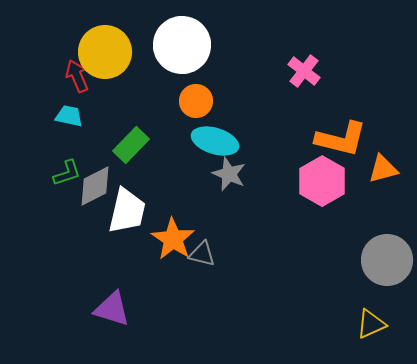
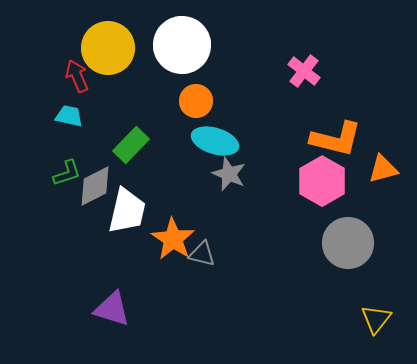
yellow circle: moved 3 px right, 4 px up
orange L-shape: moved 5 px left
gray circle: moved 39 px left, 17 px up
yellow triangle: moved 5 px right, 5 px up; rotated 28 degrees counterclockwise
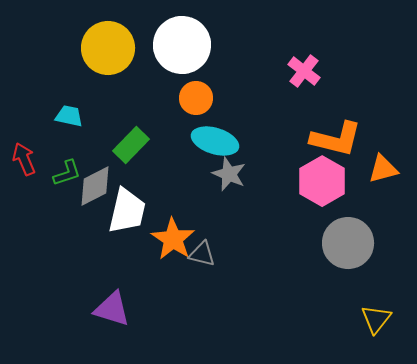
red arrow: moved 53 px left, 83 px down
orange circle: moved 3 px up
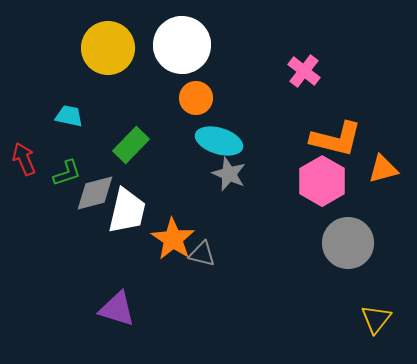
cyan ellipse: moved 4 px right
gray diamond: moved 7 px down; rotated 12 degrees clockwise
purple triangle: moved 5 px right
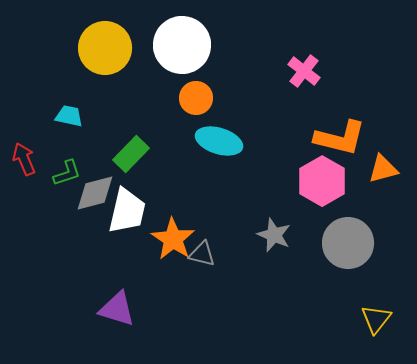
yellow circle: moved 3 px left
orange L-shape: moved 4 px right, 1 px up
green rectangle: moved 9 px down
gray star: moved 45 px right, 61 px down
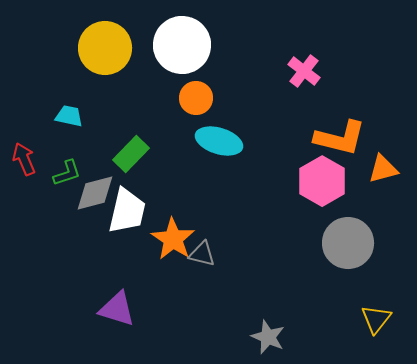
gray star: moved 6 px left, 102 px down
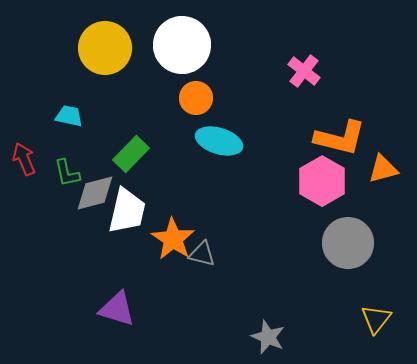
green L-shape: rotated 96 degrees clockwise
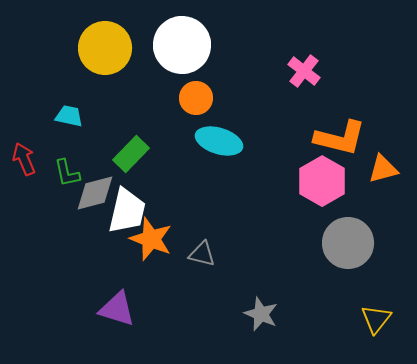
orange star: moved 22 px left; rotated 12 degrees counterclockwise
gray star: moved 7 px left, 23 px up
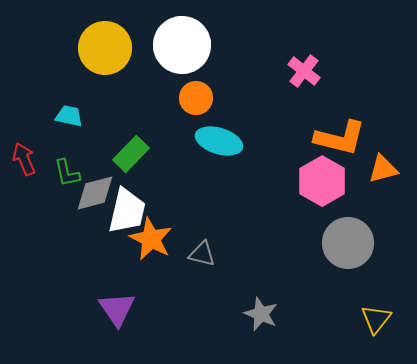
orange star: rotated 6 degrees clockwise
purple triangle: rotated 39 degrees clockwise
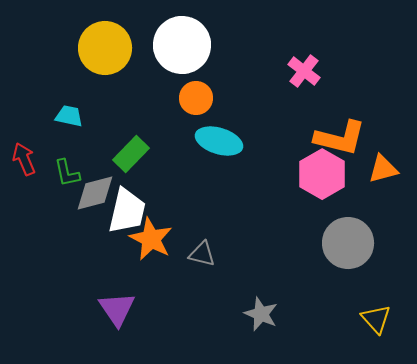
pink hexagon: moved 7 px up
yellow triangle: rotated 20 degrees counterclockwise
